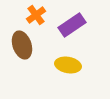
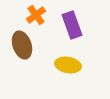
purple rectangle: rotated 76 degrees counterclockwise
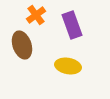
yellow ellipse: moved 1 px down
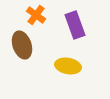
orange cross: rotated 18 degrees counterclockwise
purple rectangle: moved 3 px right
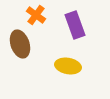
brown ellipse: moved 2 px left, 1 px up
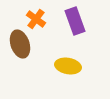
orange cross: moved 4 px down
purple rectangle: moved 4 px up
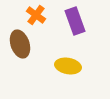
orange cross: moved 4 px up
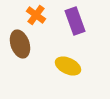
yellow ellipse: rotated 15 degrees clockwise
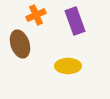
orange cross: rotated 30 degrees clockwise
yellow ellipse: rotated 25 degrees counterclockwise
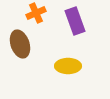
orange cross: moved 2 px up
